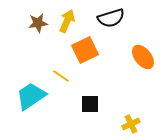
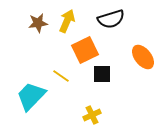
black semicircle: moved 1 px down
cyan trapezoid: rotated 12 degrees counterclockwise
black square: moved 12 px right, 30 px up
yellow cross: moved 39 px left, 9 px up
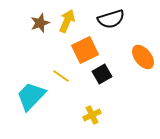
brown star: moved 2 px right; rotated 12 degrees counterclockwise
black square: rotated 30 degrees counterclockwise
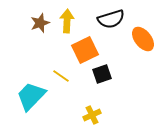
yellow arrow: rotated 20 degrees counterclockwise
orange ellipse: moved 18 px up
black square: rotated 12 degrees clockwise
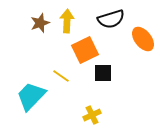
black square: moved 1 px right, 1 px up; rotated 18 degrees clockwise
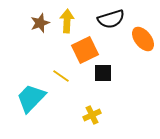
cyan trapezoid: moved 2 px down
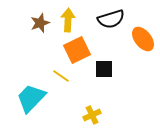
yellow arrow: moved 1 px right, 1 px up
orange square: moved 8 px left
black square: moved 1 px right, 4 px up
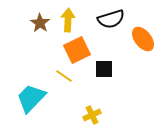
brown star: rotated 18 degrees counterclockwise
yellow line: moved 3 px right
